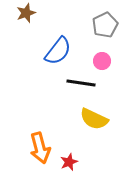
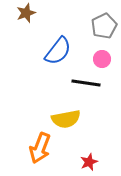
gray pentagon: moved 1 px left, 1 px down
pink circle: moved 2 px up
black line: moved 5 px right
yellow semicircle: moved 28 px left; rotated 36 degrees counterclockwise
orange arrow: rotated 36 degrees clockwise
red star: moved 20 px right
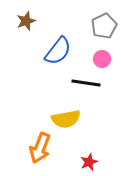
brown star: moved 8 px down
